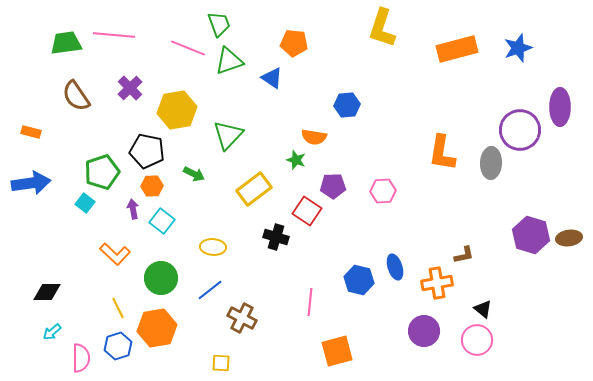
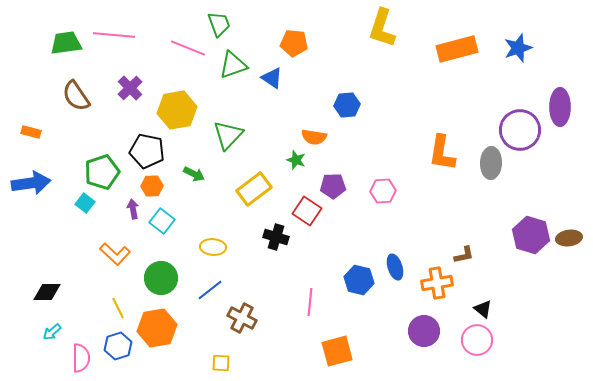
green triangle at (229, 61): moved 4 px right, 4 px down
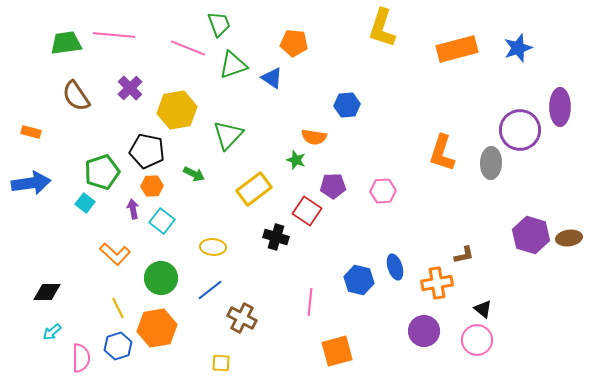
orange L-shape at (442, 153): rotated 9 degrees clockwise
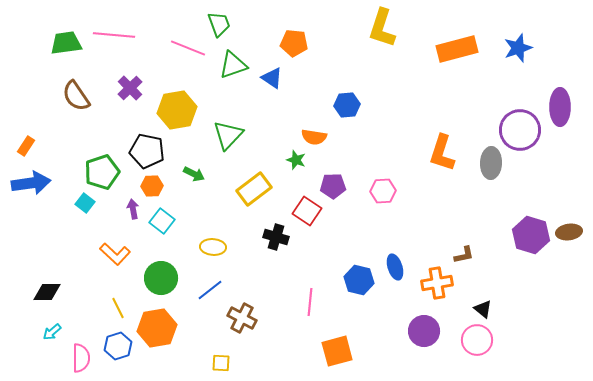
orange rectangle at (31, 132): moved 5 px left, 14 px down; rotated 72 degrees counterclockwise
brown ellipse at (569, 238): moved 6 px up
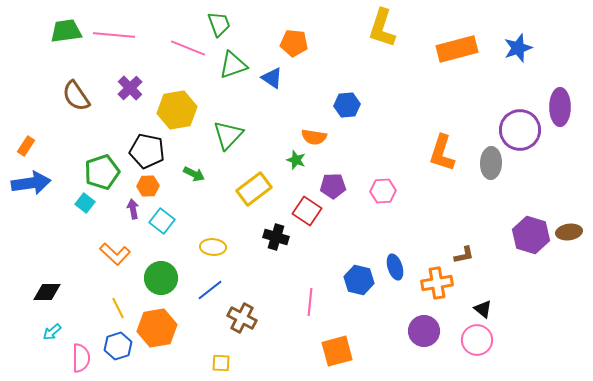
green trapezoid at (66, 43): moved 12 px up
orange hexagon at (152, 186): moved 4 px left
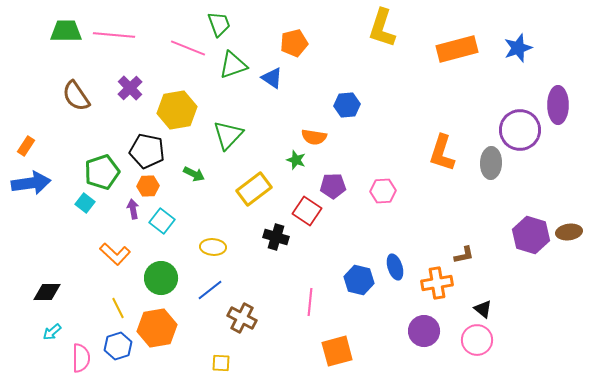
green trapezoid at (66, 31): rotated 8 degrees clockwise
orange pentagon at (294, 43): rotated 20 degrees counterclockwise
purple ellipse at (560, 107): moved 2 px left, 2 px up
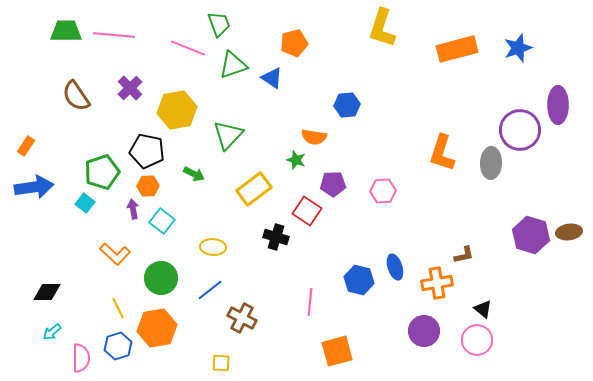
blue arrow at (31, 183): moved 3 px right, 4 px down
purple pentagon at (333, 186): moved 2 px up
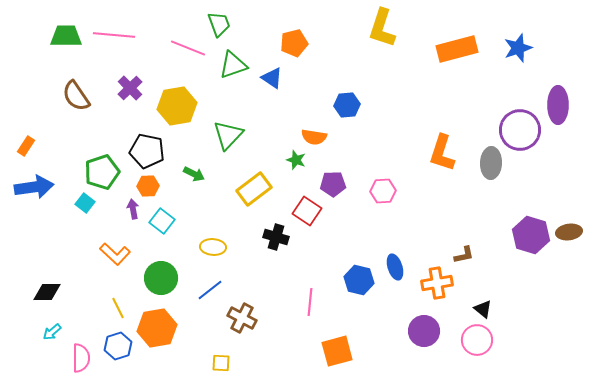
green trapezoid at (66, 31): moved 5 px down
yellow hexagon at (177, 110): moved 4 px up
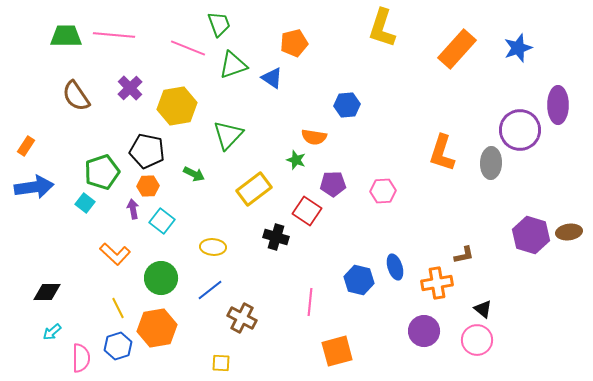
orange rectangle at (457, 49): rotated 33 degrees counterclockwise
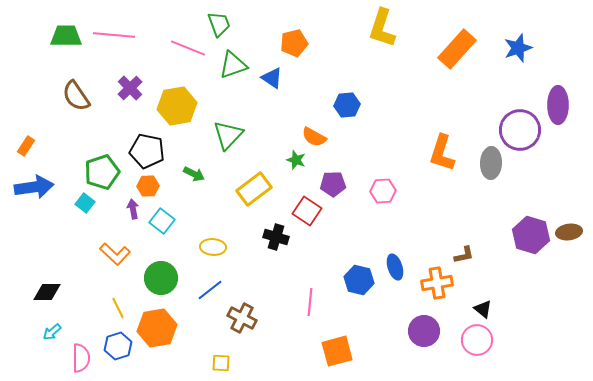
orange semicircle at (314, 137): rotated 20 degrees clockwise
